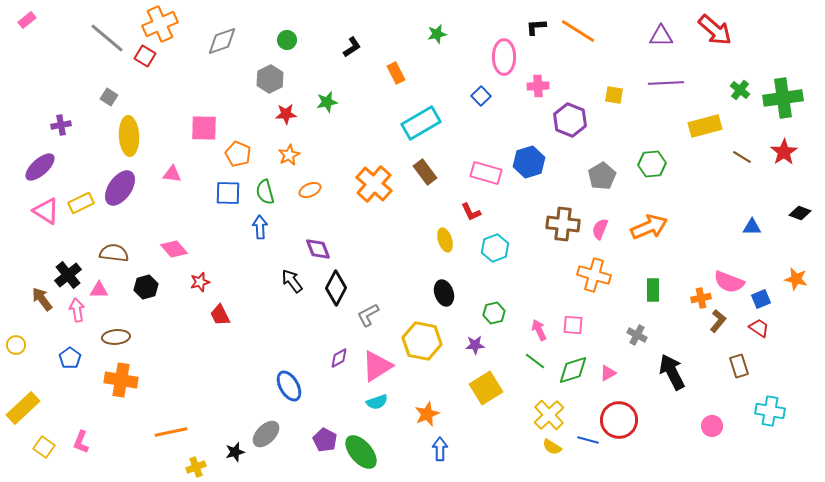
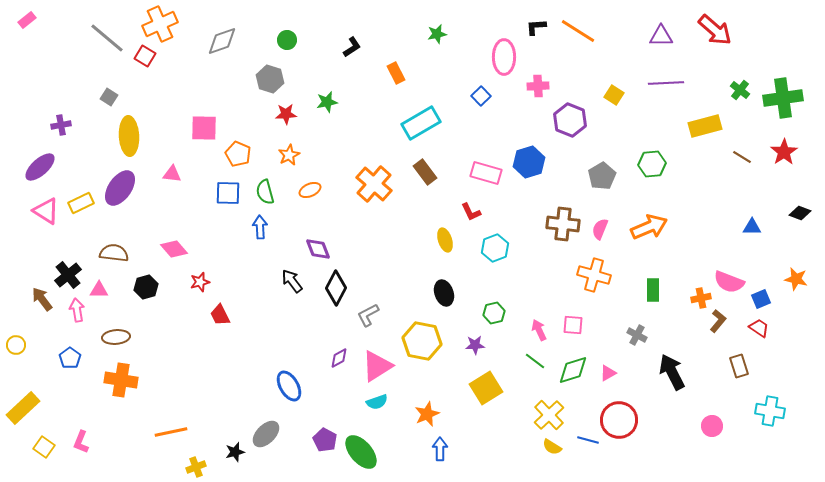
gray hexagon at (270, 79): rotated 16 degrees counterclockwise
yellow square at (614, 95): rotated 24 degrees clockwise
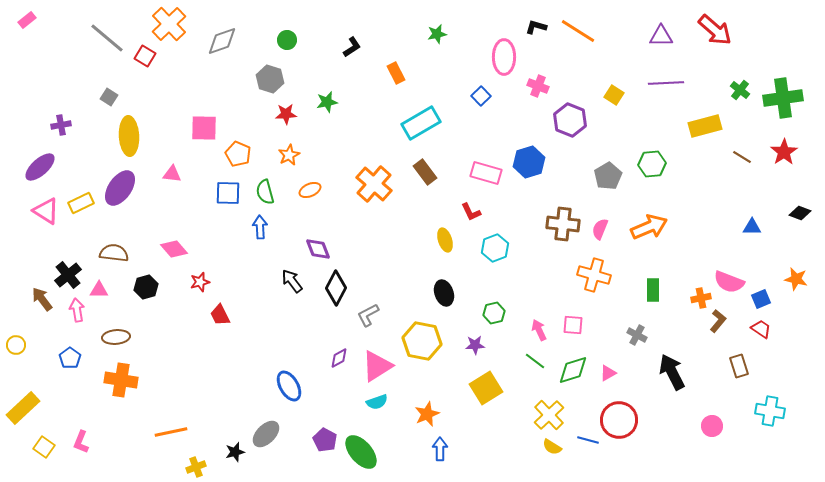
orange cross at (160, 24): moved 9 px right; rotated 20 degrees counterclockwise
black L-shape at (536, 27): rotated 20 degrees clockwise
pink cross at (538, 86): rotated 25 degrees clockwise
gray pentagon at (602, 176): moved 6 px right
red trapezoid at (759, 328): moved 2 px right, 1 px down
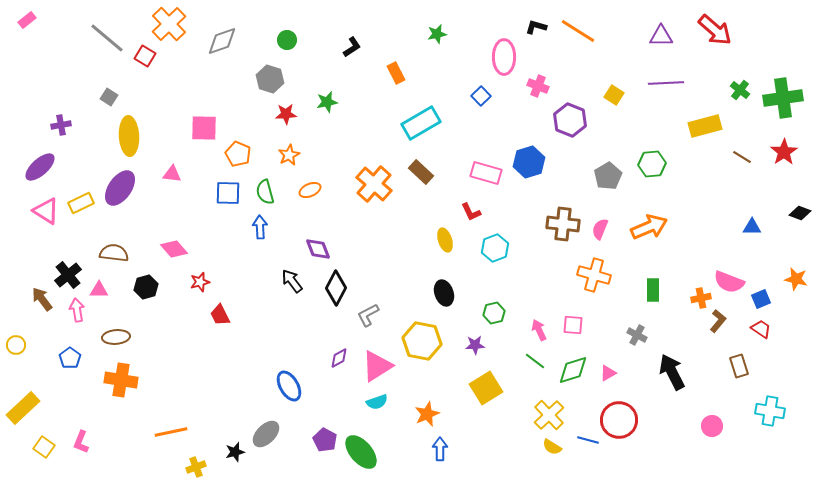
brown rectangle at (425, 172): moved 4 px left; rotated 10 degrees counterclockwise
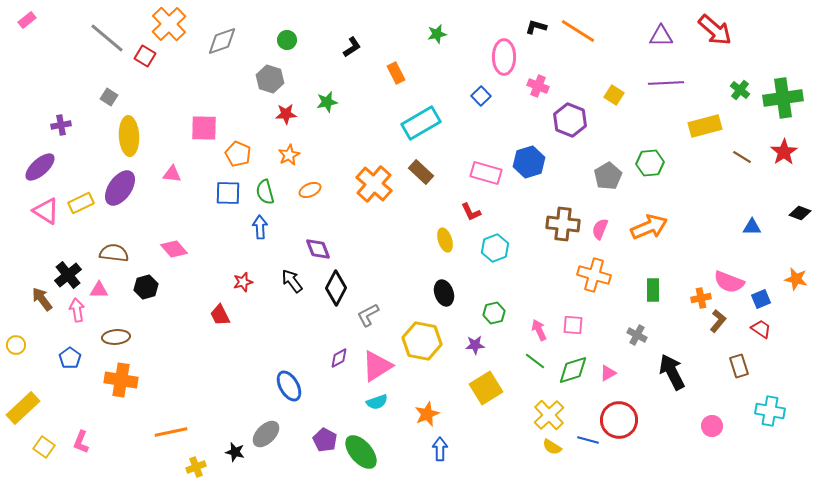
green hexagon at (652, 164): moved 2 px left, 1 px up
red star at (200, 282): moved 43 px right
black star at (235, 452): rotated 30 degrees clockwise
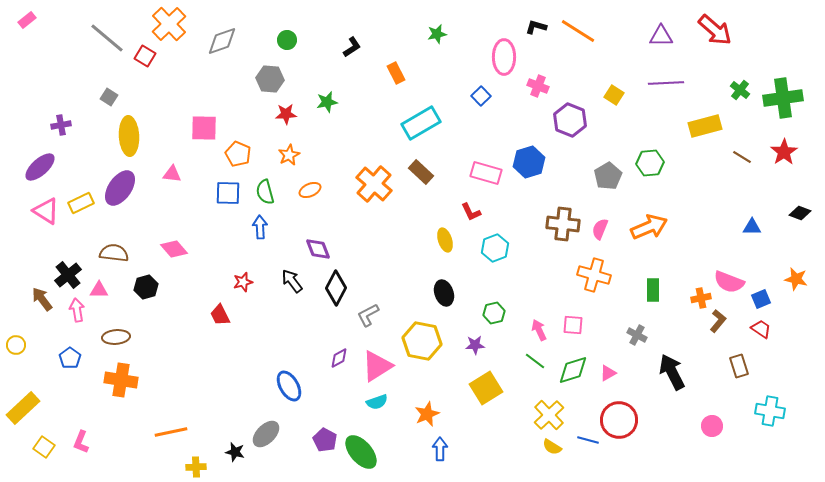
gray hexagon at (270, 79): rotated 12 degrees counterclockwise
yellow cross at (196, 467): rotated 18 degrees clockwise
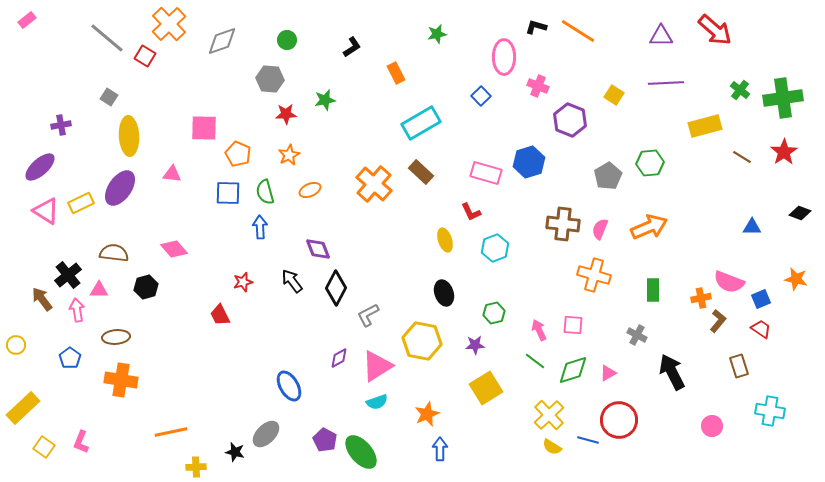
green star at (327, 102): moved 2 px left, 2 px up
